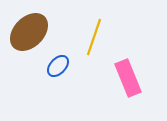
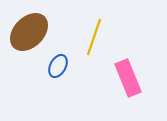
blue ellipse: rotated 15 degrees counterclockwise
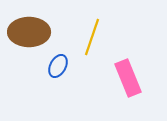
brown ellipse: rotated 45 degrees clockwise
yellow line: moved 2 px left
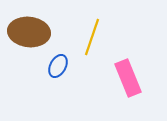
brown ellipse: rotated 6 degrees clockwise
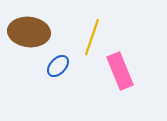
blue ellipse: rotated 15 degrees clockwise
pink rectangle: moved 8 px left, 7 px up
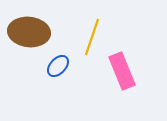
pink rectangle: moved 2 px right
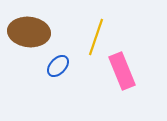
yellow line: moved 4 px right
